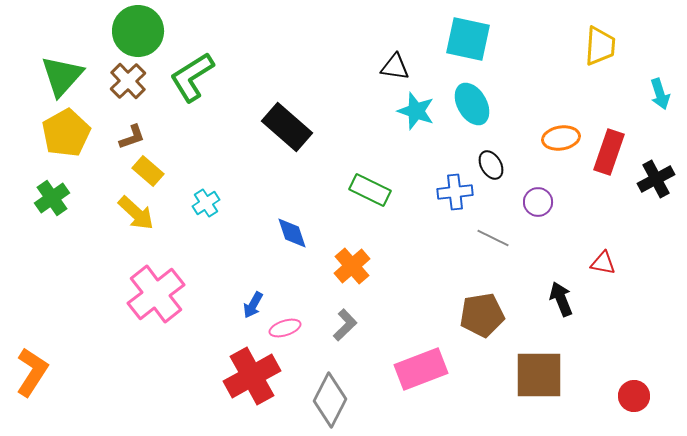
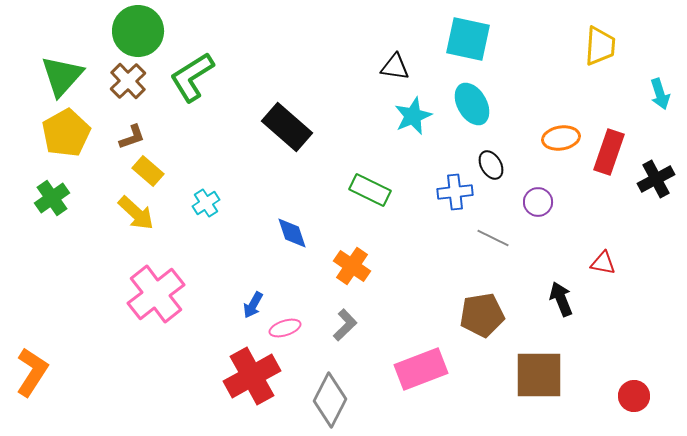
cyan star: moved 3 px left, 5 px down; rotated 30 degrees clockwise
orange cross: rotated 15 degrees counterclockwise
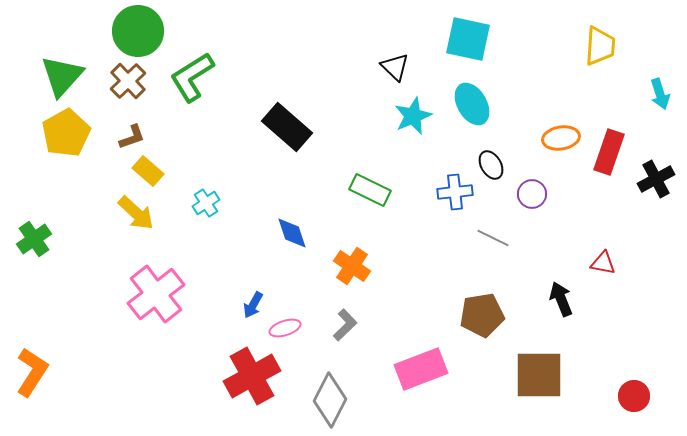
black triangle: rotated 36 degrees clockwise
green cross: moved 18 px left, 41 px down
purple circle: moved 6 px left, 8 px up
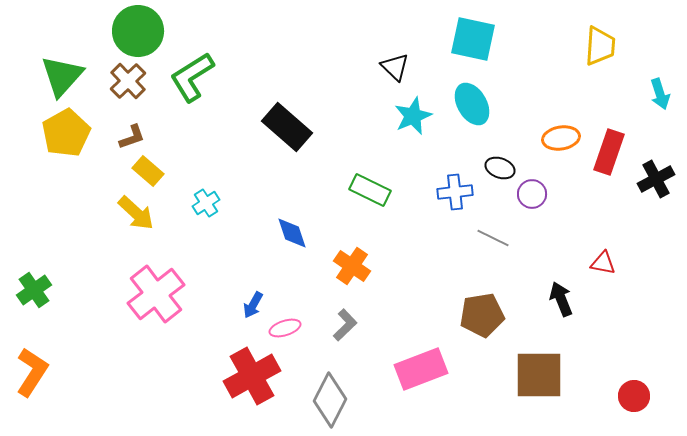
cyan square: moved 5 px right
black ellipse: moved 9 px right, 3 px down; rotated 40 degrees counterclockwise
green cross: moved 51 px down
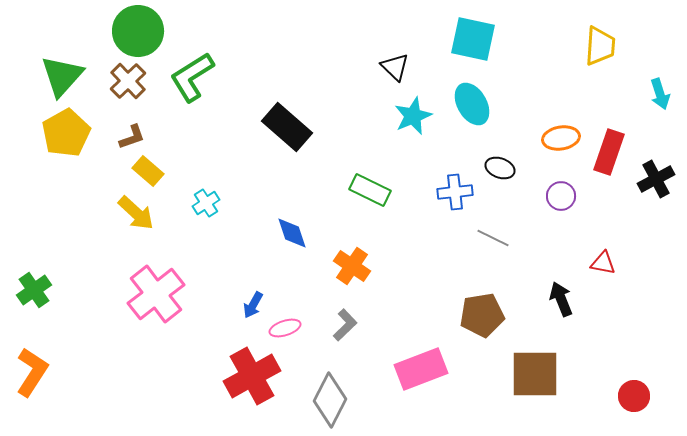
purple circle: moved 29 px right, 2 px down
brown square: moved 4 px left, 1 px up
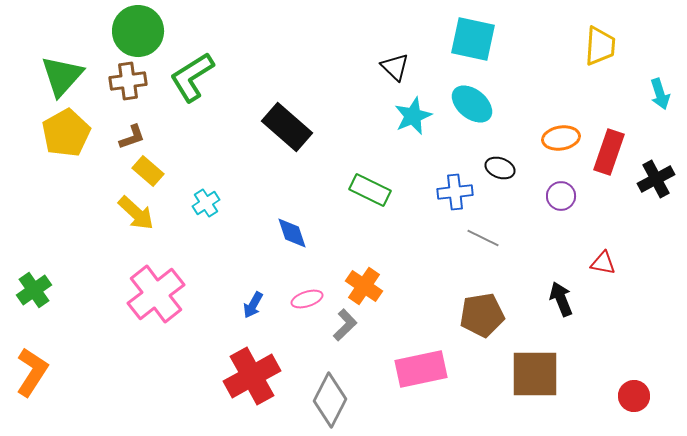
brown cross: rotated 36 degrees clockwise
cyan ellipse: rotated 21 degrees counterclockwise
gray line: moved 10 px left
orange cross: moved 12 px right, 20 px down
pink ellipse: moved 22 px right, 29 px up
pink rectangle: rotated 9 degrees clockwise
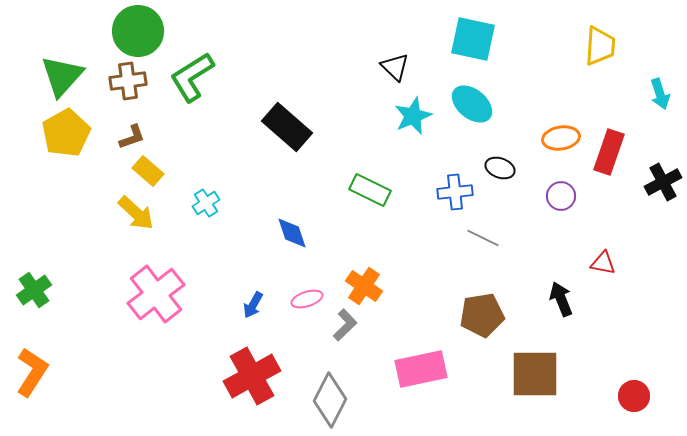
black cross: moved 7 px right, 3 px down
